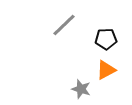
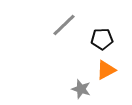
black pentagon: moved 4 px left
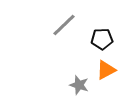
gray star: moved 2 px left, 4 px up
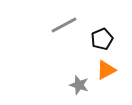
gray line: rotated 16 degrees clockwise
black pentagon: rotated 20 degrees counterclockwise
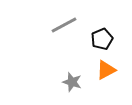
gray star: moved 7 px left, 3 px up
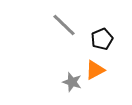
gray line: rotated 72 degrees clockwise
orange triangle: moved 11 px left
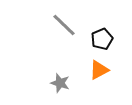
orange triangle: moved 4 px right
gray star: moved 12 px left, 1 px down
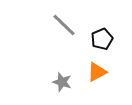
orange triangle: moved 2 px left, 2 px down
gray star: moved 2 px right, 1 px up
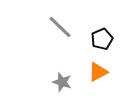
gray line: moved 4 px left, 2 px down
orange triangle: moved 1 px right
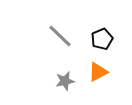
gray line: moved 9 px down
gray star: moved 3 px right, 1 px up; rotated 30 degrees counterclockwise
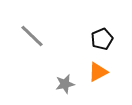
gray line: moved 28 px left
gray star: moved 3 px down
